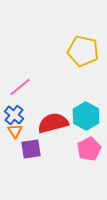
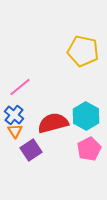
purple square: moved 1 px down; rotated 25 degrees counterclockwise
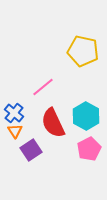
pink line: moved 23 px right
blue cross: moved 2 px up
red semicircle: rotated 100 degrees counterclockwise
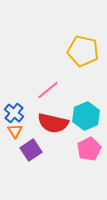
pink line: moved 5 px right, 3 px down
cyan hexagon: rotated 8 degrees clockwise
red semicircle: rotated 52 degrees counterclockwise
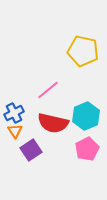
blue cross: rotated 24 degrees clockwise
pink pentagon: moved 2 px left
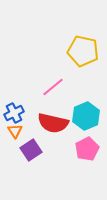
pink line: moved 5 px right, 3 px up
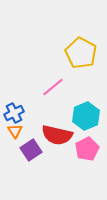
yellow pentagon: moved 2 px left, 2 px down; rotated 16 degrees clockwise
red semicircle: moved 4 px right, 12 px down
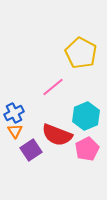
red semicircle: rotated 8 degrees clockwise
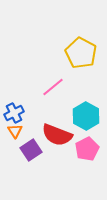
cyan hexagon: rotated 8 degrees counterclockwise
